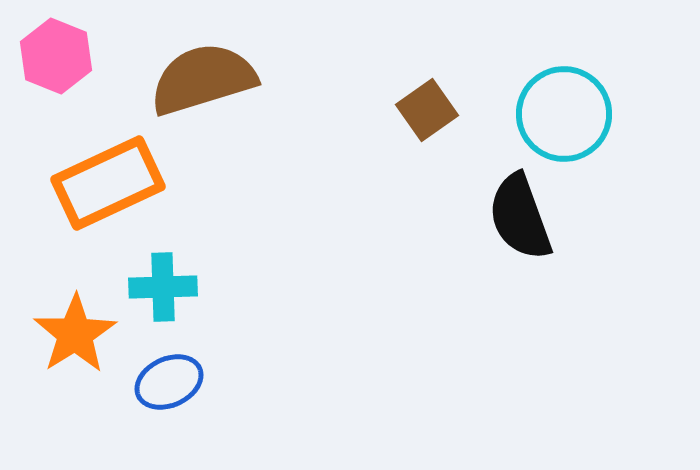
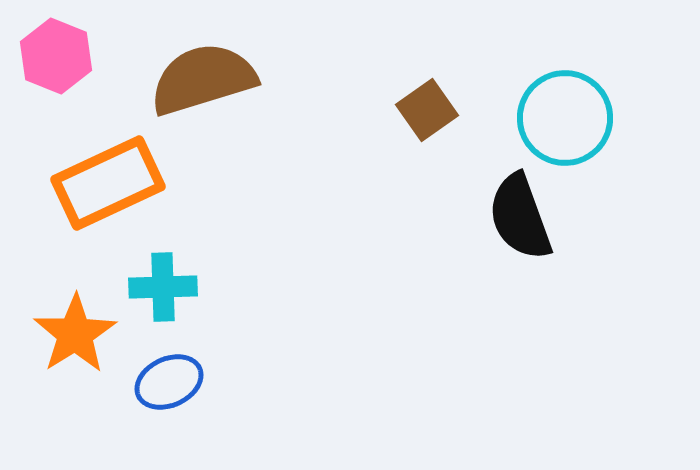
cyan circle: moved 1 px right, 4 px down
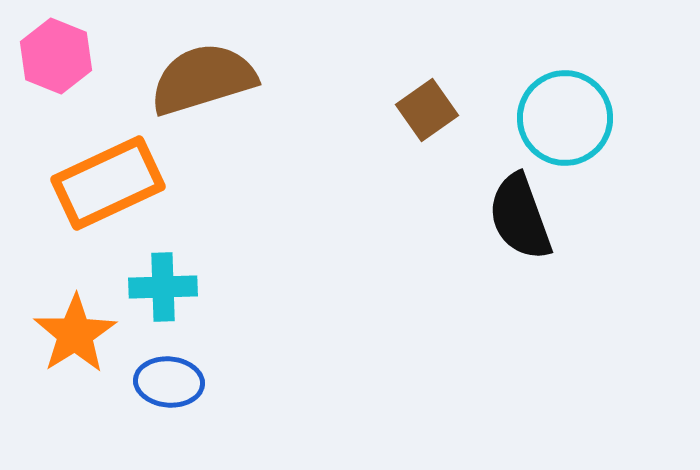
blue ellipse: rotated 30 degrees clockwise
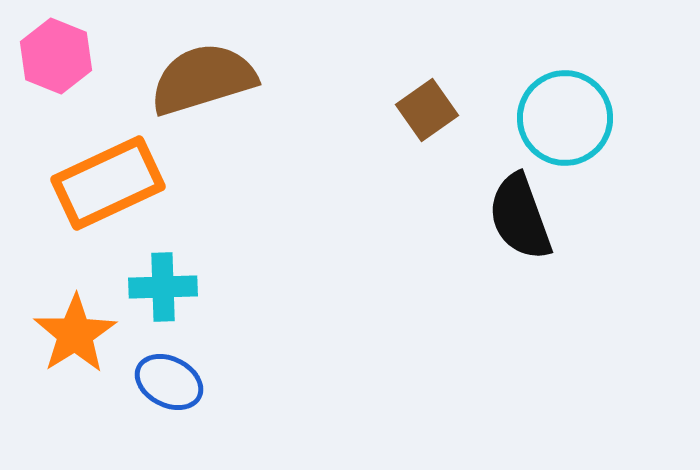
blue ellipse: rotated 22 degrees clockwise
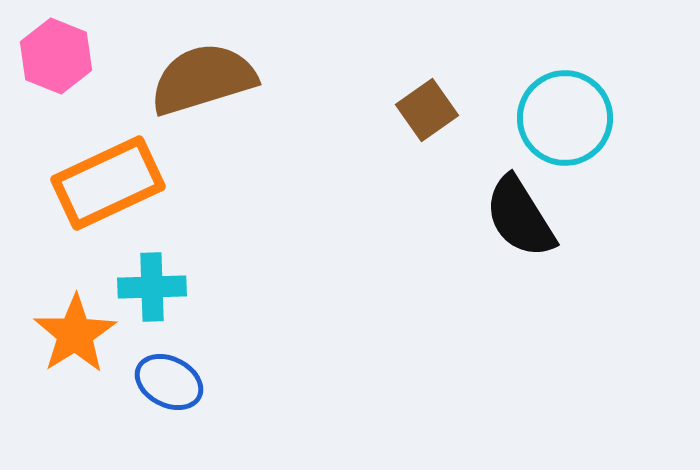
black semicircle: rotated 12 degrees counterclockwise
cyan cross: moved 11 px left
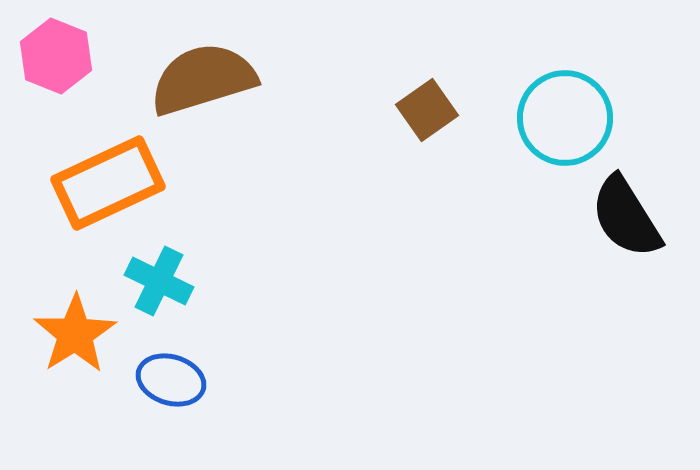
black semicircle: moved 106 px right
cyan cross: moved 7 px right, 6 px up; rotated 28 degrees clockwise
blue ellipse: moved 2 px right, 2 px up; rotated 10 degrees counterclockwise
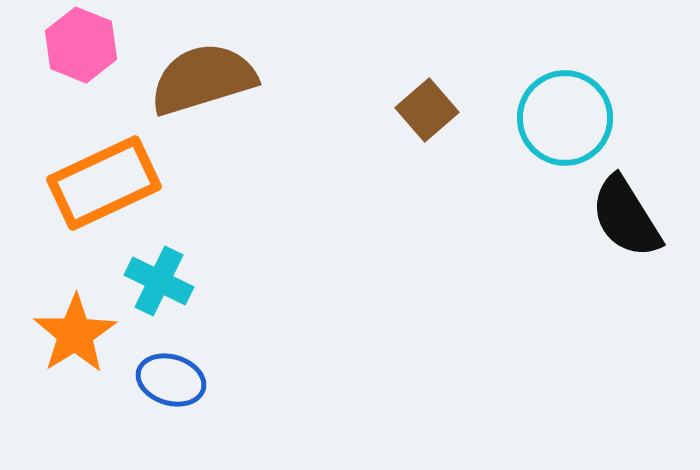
pink hexagon: moved 25 px right, 11 px up
brown square: rotated 6 degrees counterclockwise
orange rectangle: moved 4 px left
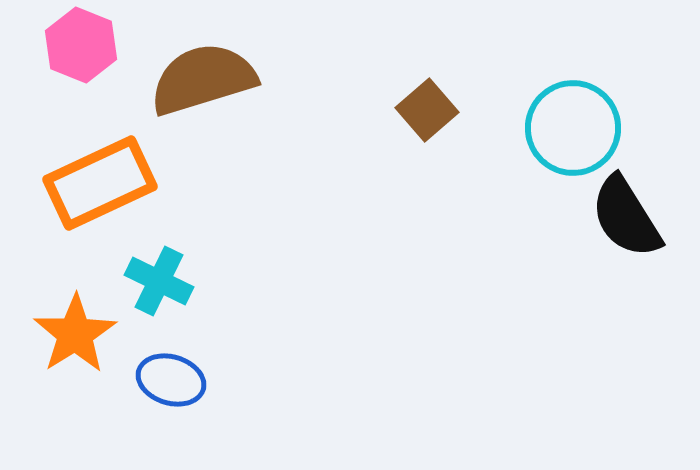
cyan circle: moved 8 px right, 10 px down
orange rectangle: moved 4 px left
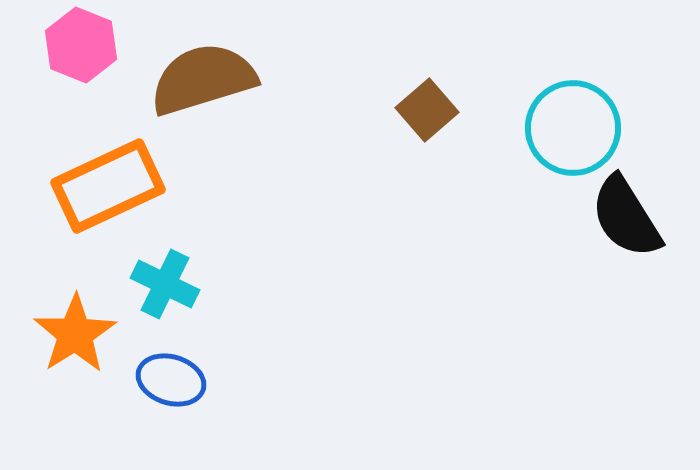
orange rectangle: moved 8 px right, 3 px down
cyan cross: moved 6 px right, 3 px down
